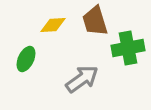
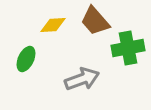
brown trapezoid: rotated 24 degrees counterclockwise
gray arrow: rotated 16 degrees clockwise
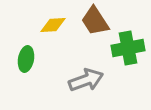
brown trapezoid: rotated 8 degrees clockwise
green ellipse: rotated 15 degrees counterclockwise
gray arrow: moved 4 px right, 1 px down
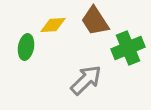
green cross: rotated 12 degrees counterclockwise
green ellipse: moved 12 px up
gray arrow: rotated 24 degrees counterclockwise
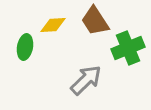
green ellipse: moved 1 px left
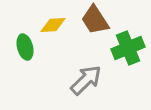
brown trapezoid: moved 1 px up
green ellipse: rotated 25 degrees counterclockwise
